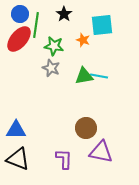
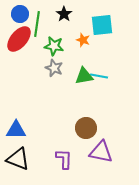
green line: moved 1 px right, 1 px up
gray star: moved 3 px right
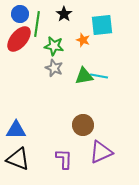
brown circle: moved 3 px left, 3 px up
purple triangle: rotated 35 degrees counterclockwise
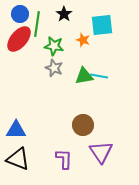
purple triangle: rotated 40 degrees counterclockwise
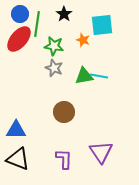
brown circle: moved 19 px left, 13 px up
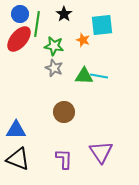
green triangle: rotated 12 degrees clockwise
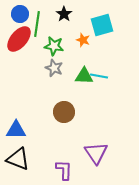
cyan square: rotated 10 degrees counterclockwise
purple triangle: moved 5 px left, 1 px down
purple L-shape: moved 11 px down
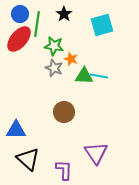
orange star: moved 12 px left, 19 px down
black triangle: moved 10 px right; rotated 20 degrees clockwise
